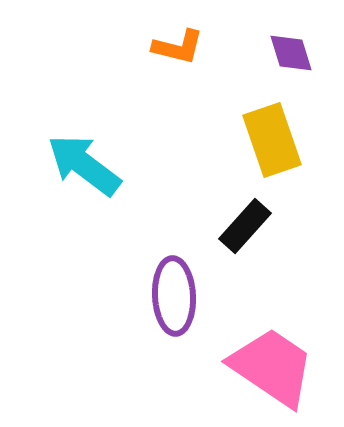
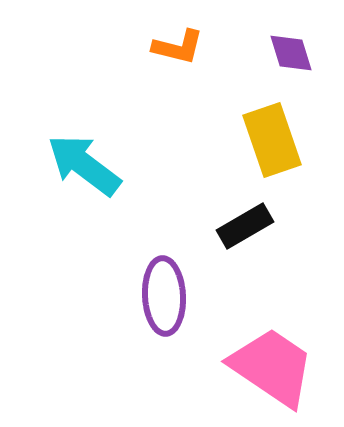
black rectangle: rotated 18 degrees clockwise
purple ellipse: moved 10 px left
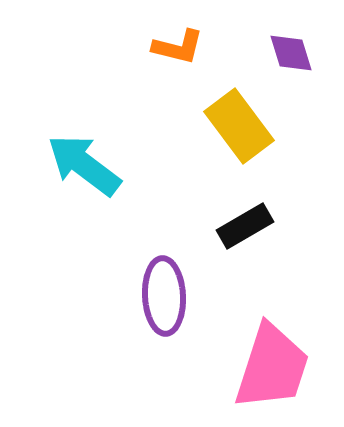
yellow rectangle: moved 33 px left, 14 px up; rotated 18 degrees counterclockwise
pink trapezoid: rotated 74 degrees clockwise
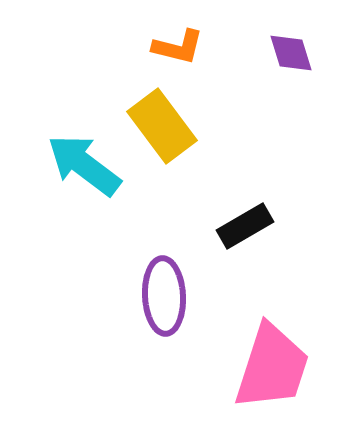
yellow rectangle: moved 77 px left
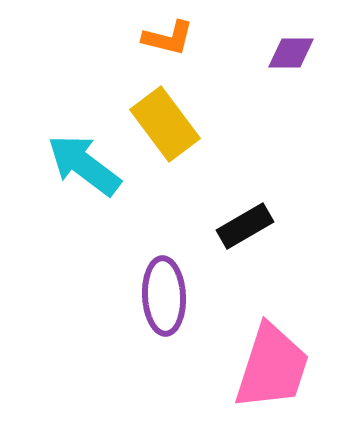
orange L-shape: moved 10 px left, 9 px up
purple diamond: rotated 72 degrees counterclockwise
yellow rectangle: moved 3 px right, 2 px up
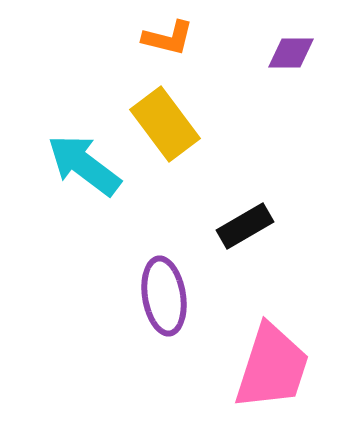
purple ellipse: rotated 6 degrees counterclockwise
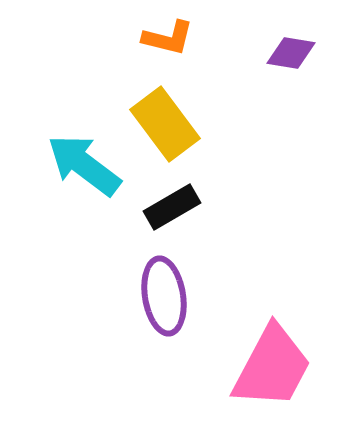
purple diamond: rotated 9 degrees clockwise
black rectangle: moved 73 px left, 19 px up
pink trapezoid: rotated 10 degrees clockwise
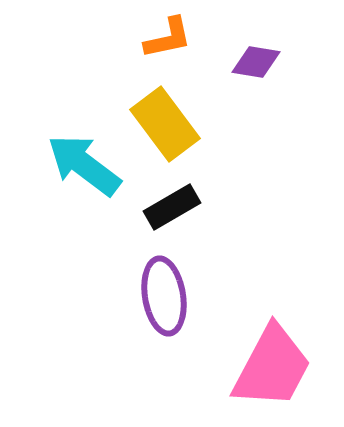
orange L-shape: rotated 26 degrees counterclockwise
purple diamond: moved 35 px left, 9 px down
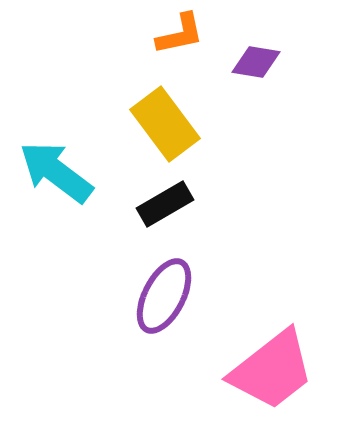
orange L-shape: moved 12 px right, 4 px up
cyan arrow: moved 28 px left, 7 px down
black rectangle: moved 7 px left, 3 px up
purple ellipse: rotated 36 degrees clockwise
pink trapezoid: moved 3 px down; rotated 24 degrees clockwise
